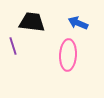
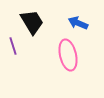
black trapezoid: rotated 52 degrees clockwise
pink ellipse: rotated 16 degrees counterclockwise
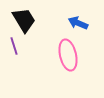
black trapezoid: moved 8 px left, 2 px up
purple line: moved 1 px right
